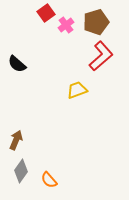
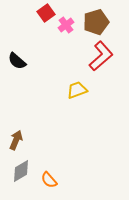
black semicircle: moved 3 px up
gray diamond: rotated 25 degrees clockwise
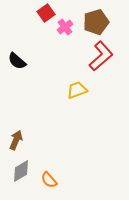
pink cross: moved 1 px left, 2 px down
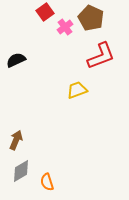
red square: moved 1 px left, 1 px up
brown pentagon: moved 5 px left, 4 px up; rotated 30 degrees counterclockwise
red L-shape: rotated 20 degrees clockwise
black semicircle: moved 1 px left, 1 px up; rotated 114 degrees clockwise
orange semicircle: moved 2 px left, 2 px down; rotated 24 degrees clockwise
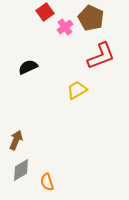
black semicircle: moved 12 px right, 7 px down
yellow trapezoid: rotated 10 degrees counterclockwise
gray diamond: moved 1 px up
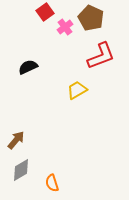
brown arrow: rotated 18 degrees clockwise
orange semicircle: moved 5 px right, 1 px down
